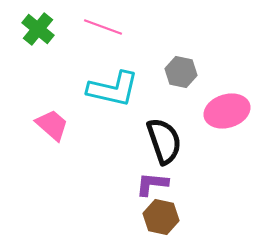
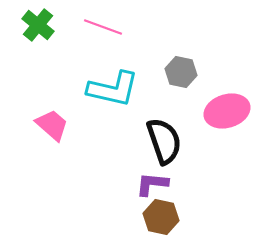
green cross: moved 4 px up
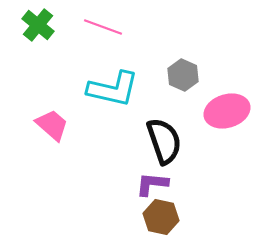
gray hexagon: moved 2 px right, 3 px down; rotated 12 degrees clockwise
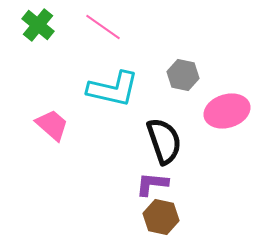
pink line: rotated 15 degrees clockwise
gray hexagon: rotated 12 degrees counterclockwise
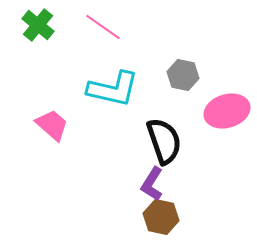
purple L-shape: rotated 64 degrees counterclockwise
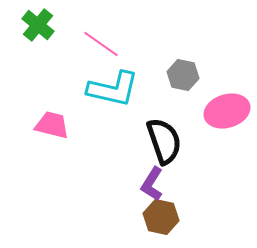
pink line: moved 2 px left, 17 px down
pink trapezoid: rotated 27 degrees counterclockwise
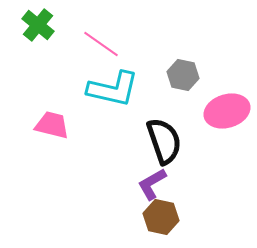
purple L-shape: rotated 28 degrees clockwise
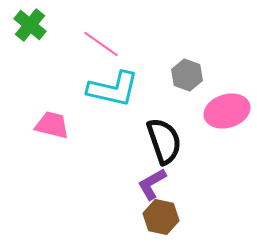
green cross: moved 8 px left
gray hexagon: moved 4 px right; rotated 8 degrees clockwise
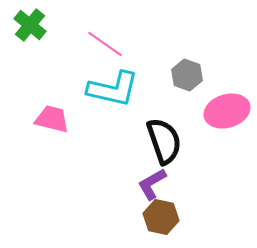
pink line: moved 4 px right
pink trapezoid: moved 6 px up
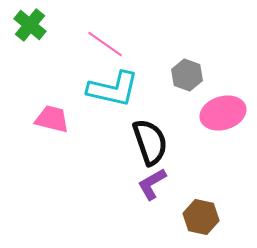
pink ellipse: moved 4 px left, 2 px down
black semicircle: moved 14 px left, 1 px down
brown hexagon: moved 40 px right
